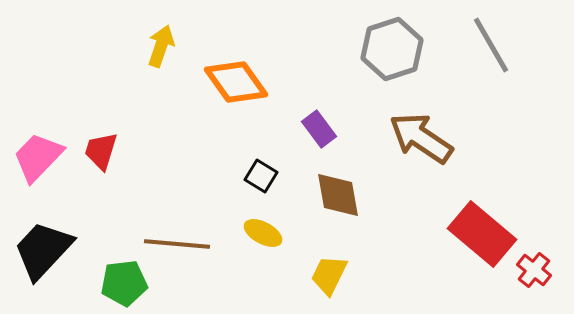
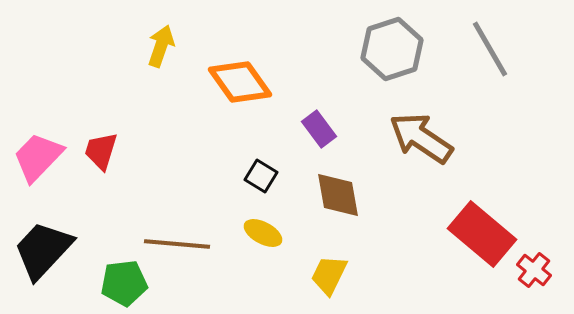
gray line: moved 1 px left, 4 px down
orange diamond: moved 4 px right
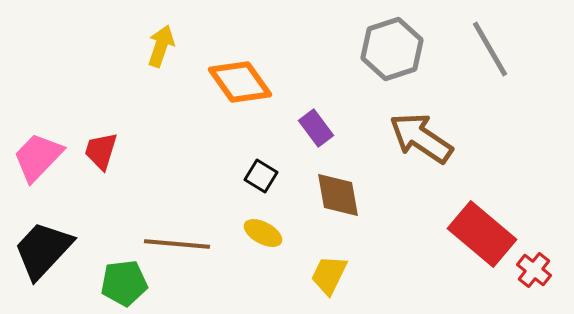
purple rectangle: moved 3 px left, 1 px up
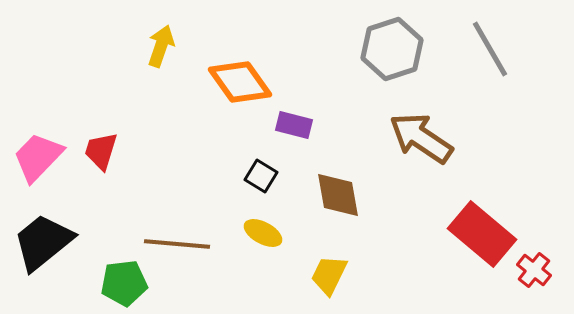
purple rectangle: moved 22 px left, 3 px up; rotated 39 degrees counterclockwise
black trapezoid: moved 8 px up; rotated 8 degrees clockwise
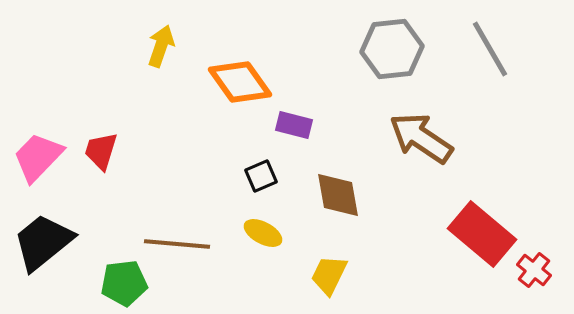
gray hexagon: rotated 12 degrees clockwise
black square: rotated 36 degrees clockwise
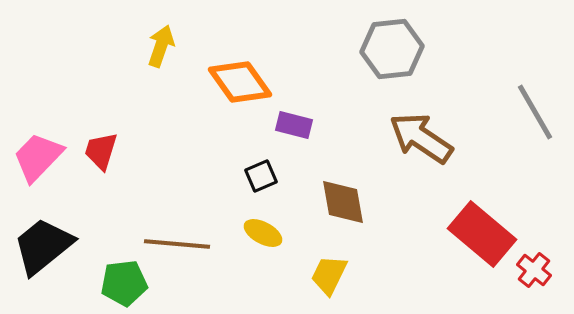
gray line: moved 45 px right, 63 px down
brown diamond: moved 5 px right, 7 px down
black trapezoid: moved 4 px down
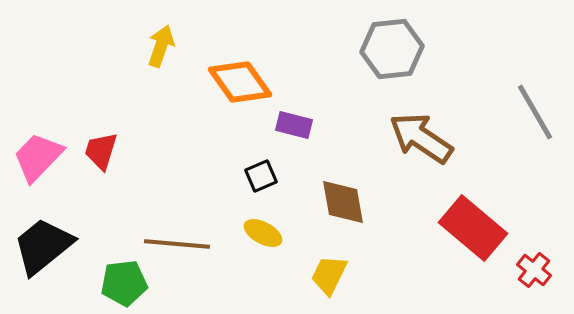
red rectangle: moved 9 px left, 6 px up
